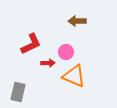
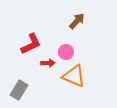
brown arrow: rotated 132 degrees clockwise
gray rectangle: moved 1 px right, 2 px up; rotated 18 degrees clockwise
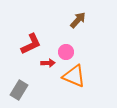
brown arrow: moved 1 px right, 1 px up
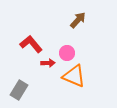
red L-shape: rotated 105 degrees counterclockwise
pink circle: moved 1 px right, 1 px down
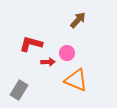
red L-shape: rotated 35 degrees counterclockwise
red arrow: moved 1 px up
orange triangle: moved 2 px right, 4 px down
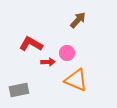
red L-shape: rotated 15 degrees clockwise
gray rectangle: rotated 48 degrees clockwise
